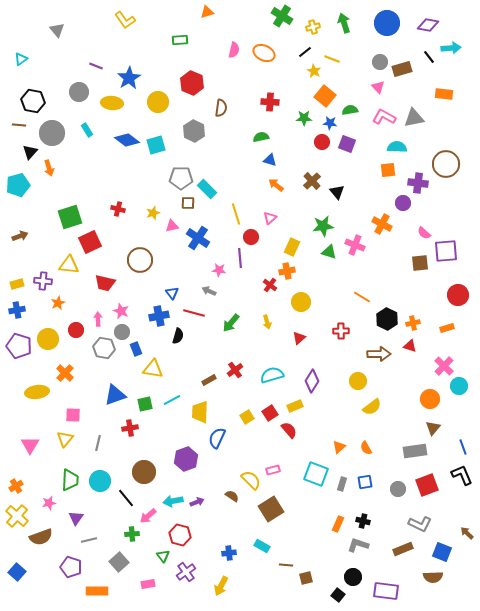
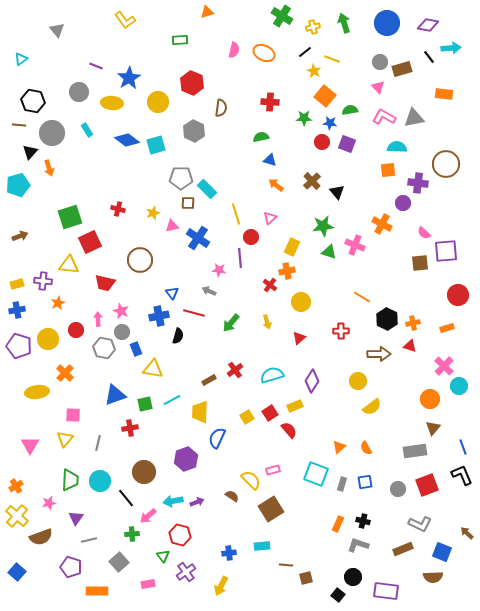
cyan rectangle at (262, 546): rotated 35 degrees counterclockwise
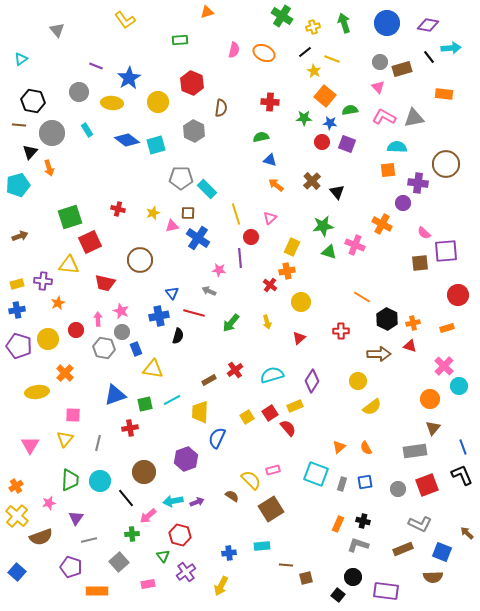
brown square at (188, 203): moved 10 px down
red semicircle at (289, 430): moved 1 px left, 2 px up
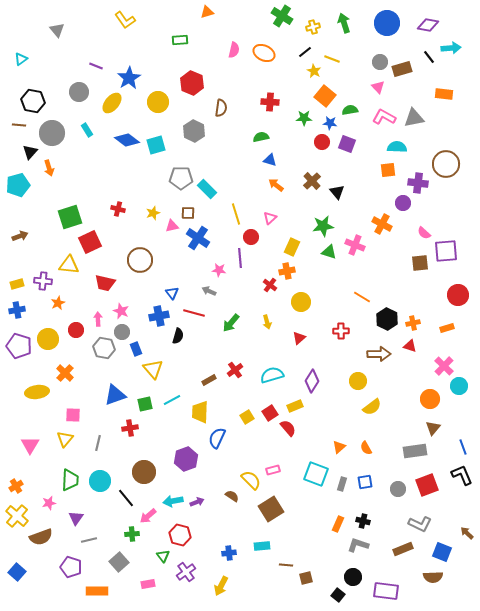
yellow ellipse at (112, 103): rotated 55 degrees counterclockwise
yellow triangle at (153, 369): rotated 40 degrees clockwise
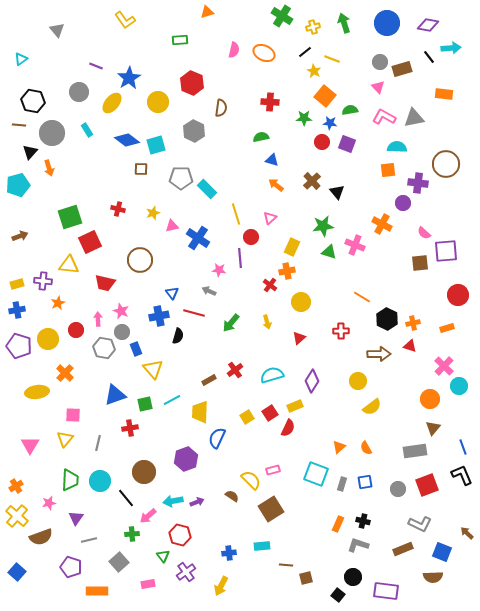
blue triangle at (270, 160): moved 2 px right
brown square at (188, 213): moved 47 px left, 44 px up
red semicircle at (288, 428): rotated 66 degrees clockwise
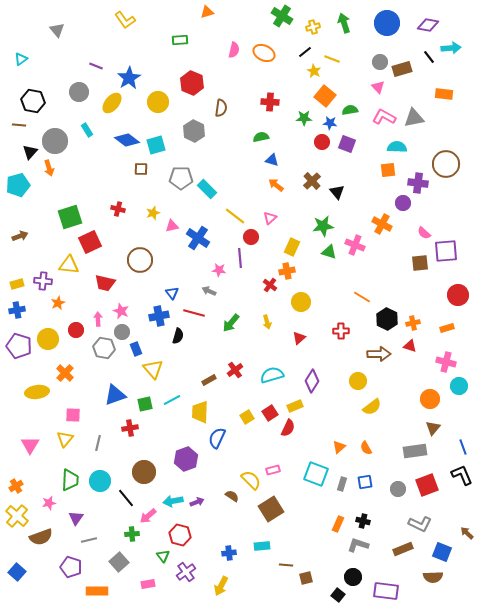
gray circle at (52, 133): moved 3 px right, 8 px down
yellow line at (236, 214): moved 1 px left, 2 px down; rotated 35 degrees counterclockwise
pink cross at (444, 366): moved 2 px right, 4 px up; rotated 30 degrees counterclockwise
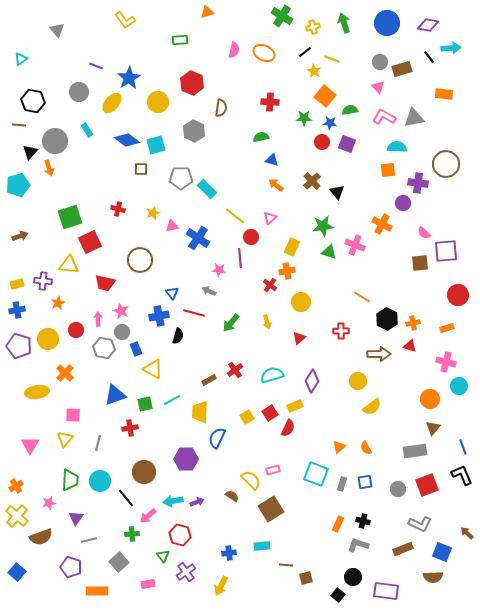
yellow triangle at (153, 369): rotated 20 degrees counterclockwise
purple hexagon at (186, 459): rotated 20 degrees clockwise
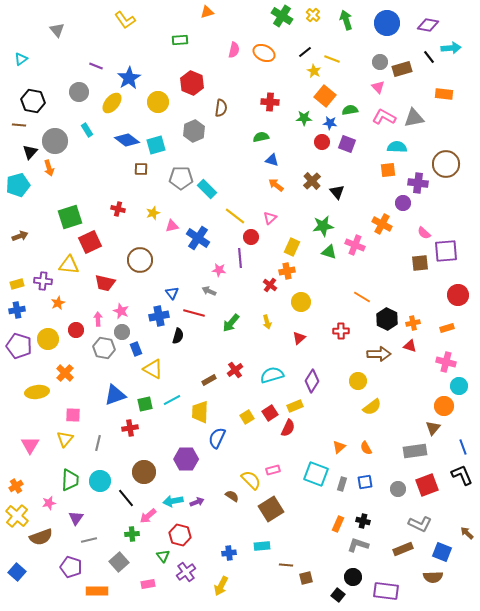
green arrow at (344, 23): moved 2 px right, 3 px up
yellow cross at (313, 27): moved 12 px up; rotated 32 degrees counterclockwise
gray hexagon at (194, 131): rotated 10 degrees clockwise
orange circle at (430, 399): moved 14 px right, 7 px down
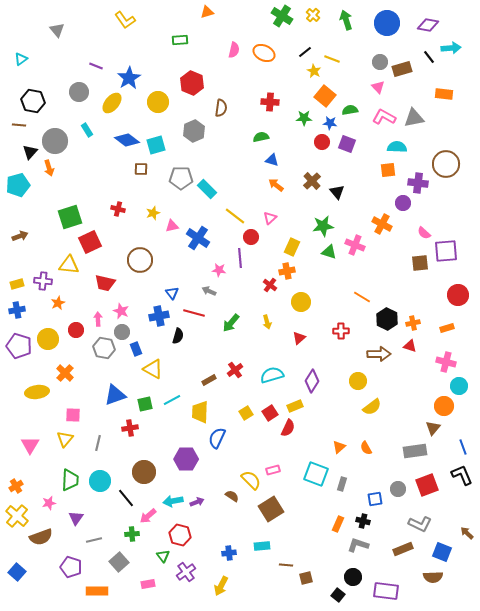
yellow square at (247, 417): moved 1 px left, 4 px up
blue square at (365, 482): moved 10 px right, 17 px down
gray line at (89, 540): moved 5 px right
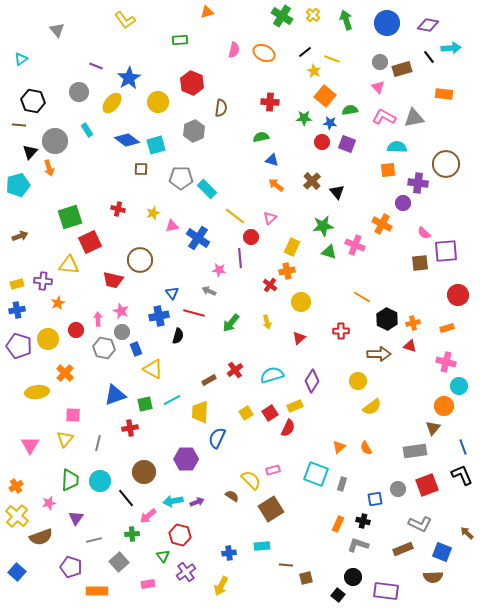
red trapezoid at (105, 283): moved 8 px right, 3 px up
